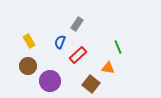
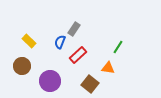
gray rectangle: moved 3 px left, 5 px down
yellow rectangle: rotated 16 degrees counterclockwise
green line: rotated 56 degrees clockwise
brown circle: moved 6 px left
brown square: moved 1 px left
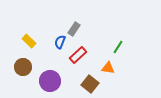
brown circle: moved 1 px right, 1 px down
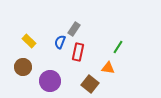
red rectangle: moved 3 px up; rotated 36 degrees counterclockwise
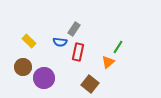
blue semicircle: rotated 104 degrees counterclockwise
orange triangle: moved 6 px up; rotated 48 degrees counterclockwise
purple circle: moved 6 px left, 3 px up
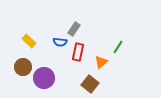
orange triangle: moved 7 px left
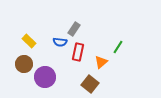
brown circle: moved 1 px right, 3 px up
purple circle: moved 1 px right, 1 px up
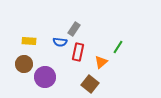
yellow rectangle: rotated 40 degrees counterclockwise
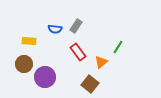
gray rectangle: moved 2 px right, 3 px up
blue semicircle: moved 5 px left, 13 px up
red rectangle: rotated 48 degrees counterclockwise
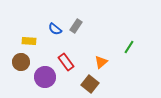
blue semicircle: rotated 32 degrees clockwise
green line: moved 11 px right
red rectangle: moved 12 px left, 10 px down
brown circle: moved 3 px left, 2 px up
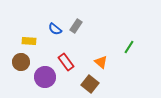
orange triangle: rotated 40 degrees counterclockwise
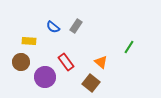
blue semicircle: moved 2 px left, 2 px up
brown square: moved 1 px right, 1 px up
